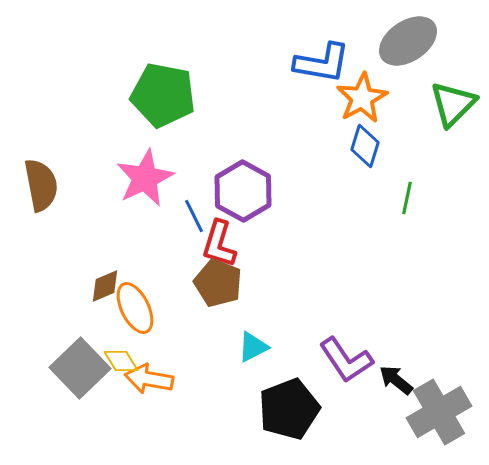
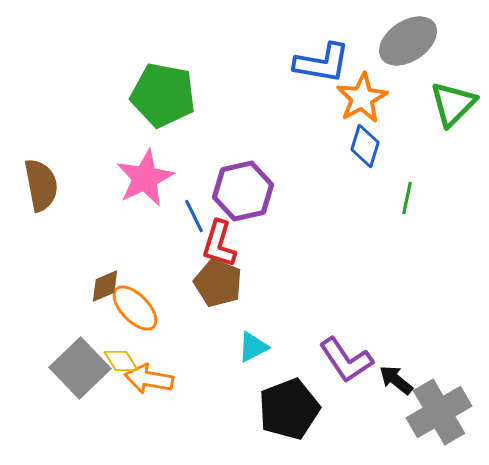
purple hexagon: rotated 18 degrees clockwise
orange ellipse: rotated 18 degrees counterclockwise
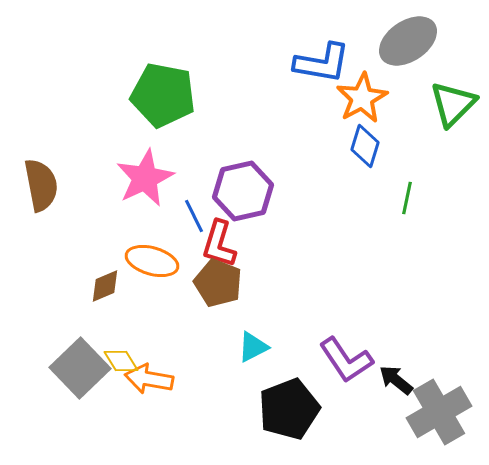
orange ellipse: moved 17 px right, 47 px up; rotated 30 degrees counterclockwise
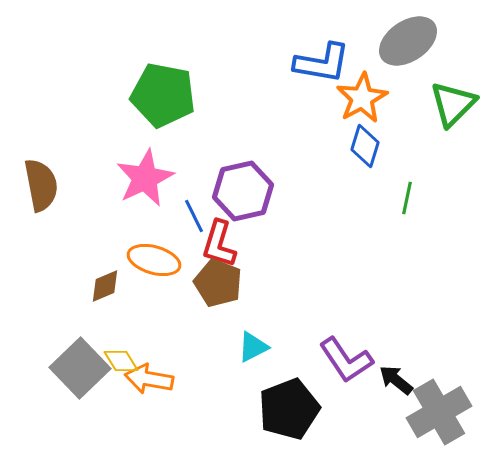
orange ellipse: moved 2 px right, 1 px up
